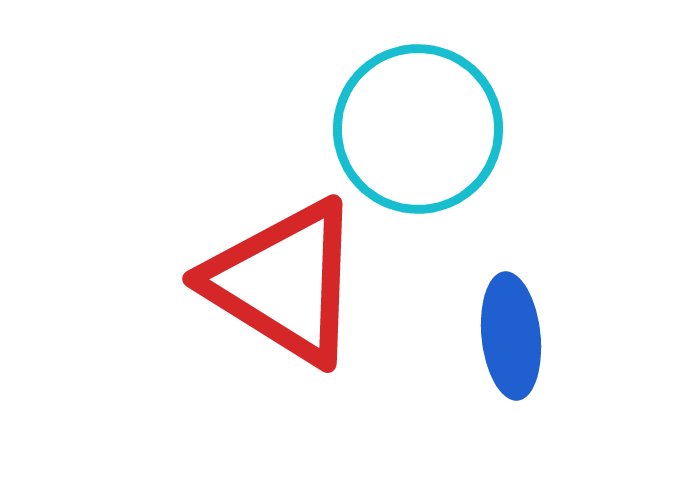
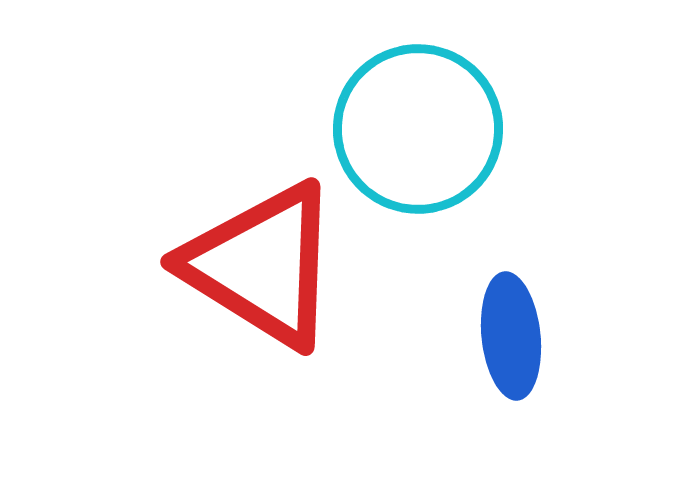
red triangle: moved 22 px left, 17 px up
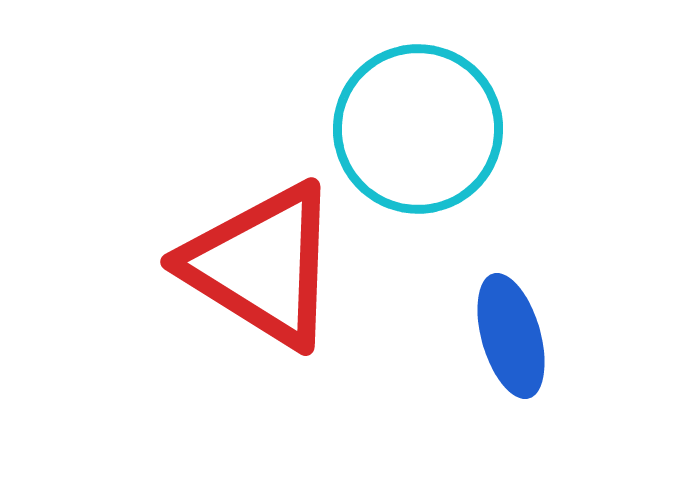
blue ellipse: rotated 10 degrees counterclockwise
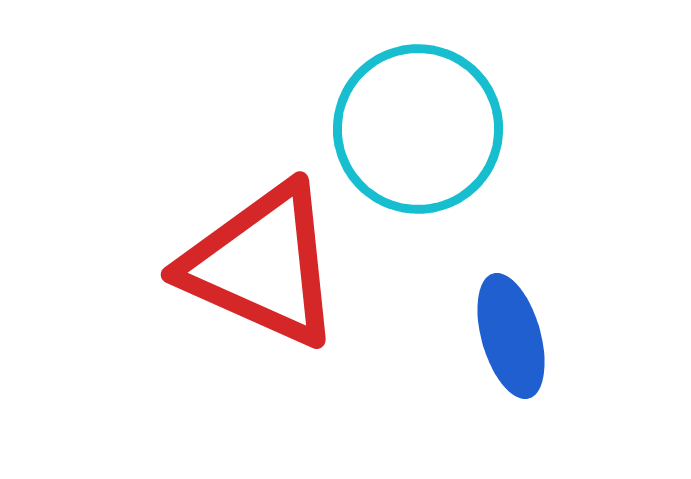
red triangle: rotated 8 degrees counterclockwise
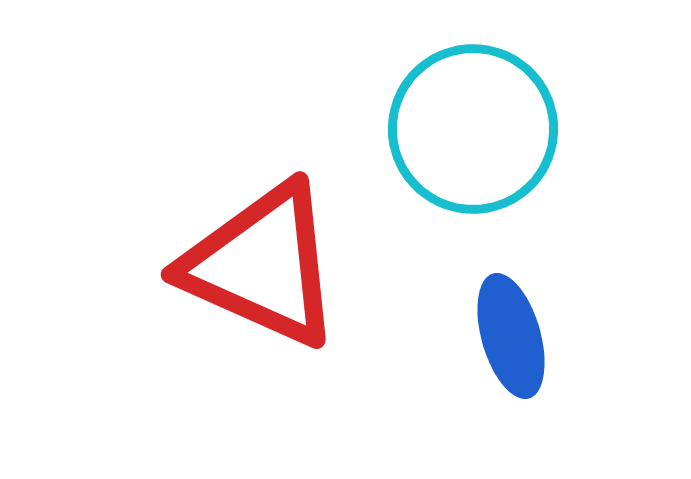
cyan circle: moved 55 px right
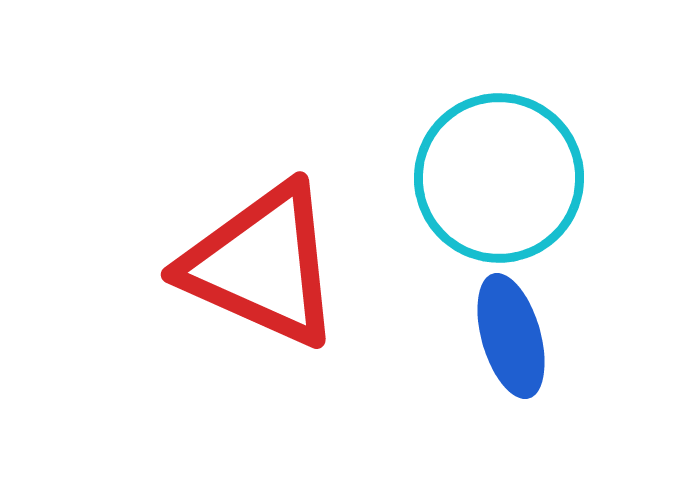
cyan circle: moved 26 px right, 49 px down
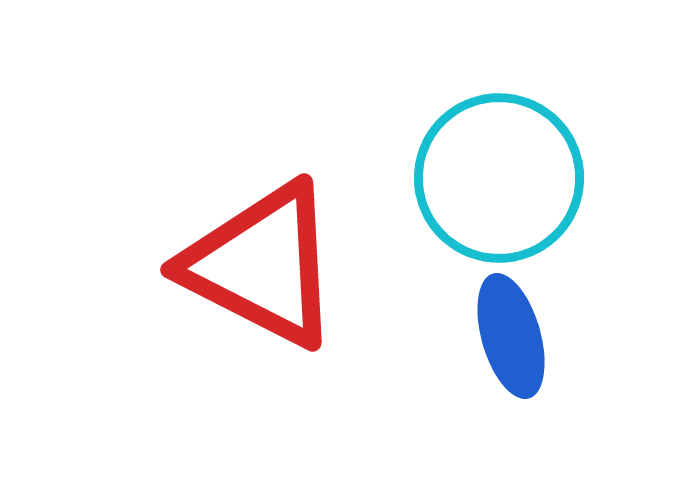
red triangle: rotated 3 degrees clockwise
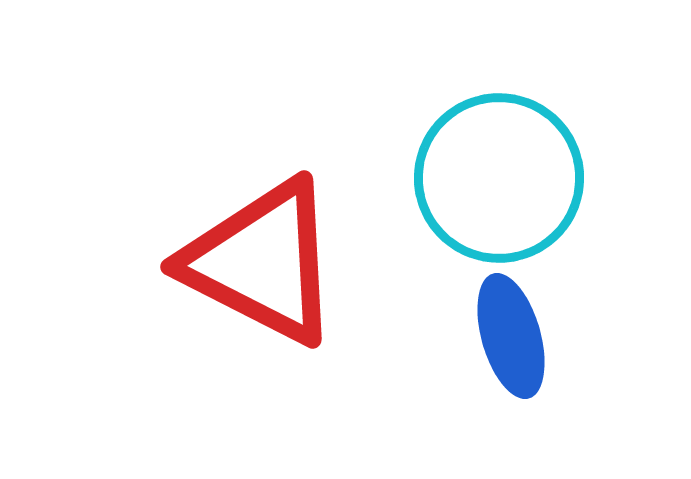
red triangle: moved 3 px up
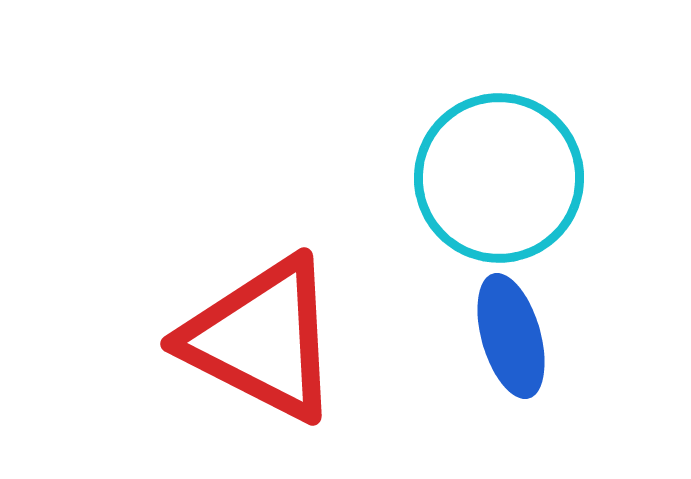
red triangle: moved 77 px down
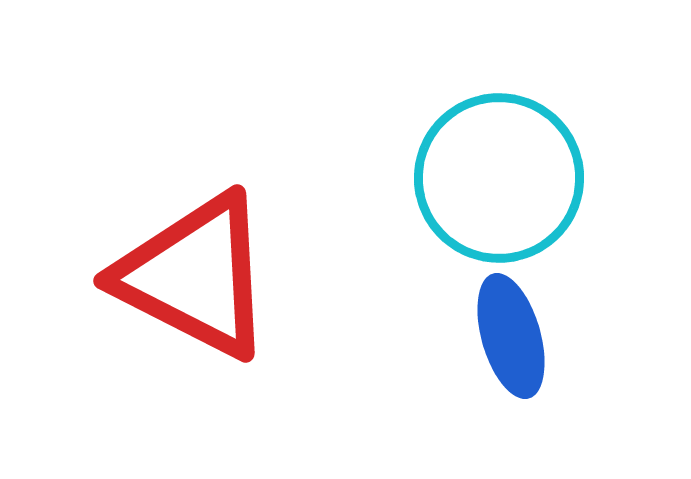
red triangle: moved 67 px left, 63 px up
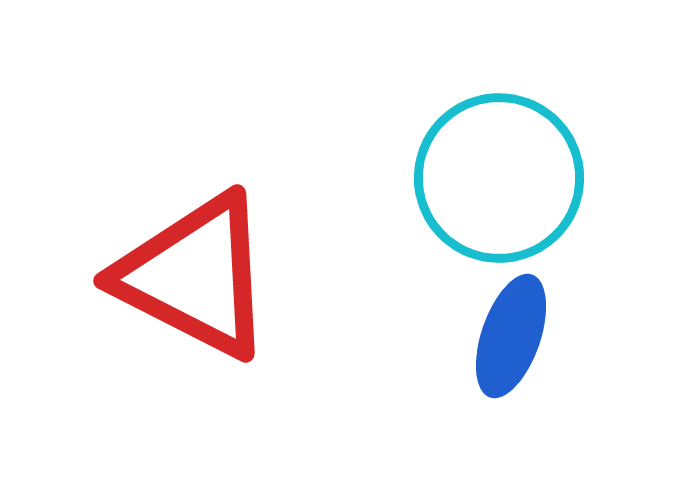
blue ellipse: rotated 35 degrees clockwise
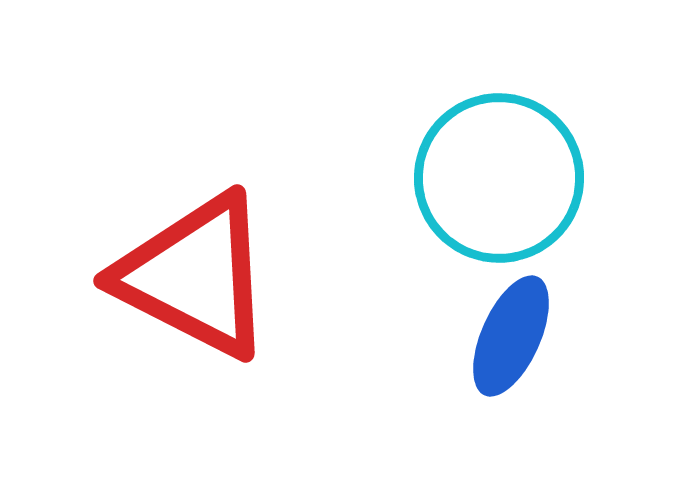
blue ellipse: rotated 5 degrees clockwise
